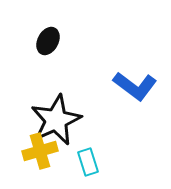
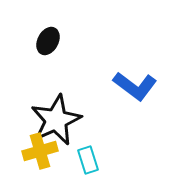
cyan rectangle: moved 2 px up
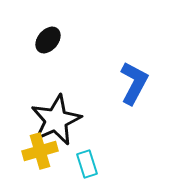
black ellipse: moved 1 px up; rotated 12 degrees clockwise
blue L-shape: moved 1 px left, 3 px up; rotated 99 degrees counterclockwise
cyan rectangle: moved 1 px left, 4 px down
